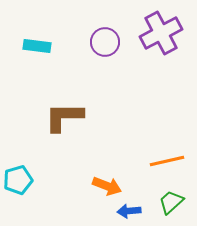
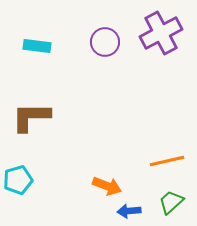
brown L-shape: moved 33 px left
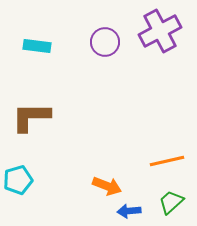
purple cross: moved 1 px left, 2 px up
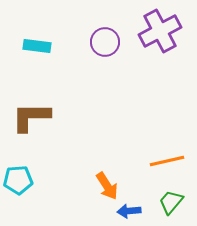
cyan pentagon: rotated 12 degrees clockwise
orange arrow: rotated 36 degrees clockwise
green trapezoid: rotated 8 degrees counterclockwise
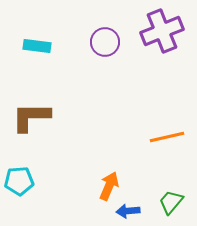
purple cross: moved 2 px right; rotated 6 degrees clockwise
orange line: moved 24 px up
cyan pentagon: moved 1 px right, 1 px down
orange arrow: moved 2 px right; rotated 124 degrees counterclockwise
blue arrow: moved 1 px left
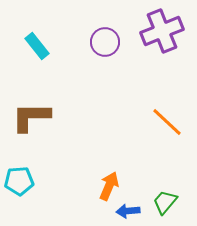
cyan rectangle: rotated 44 degrees clockwise
orange line: moved 15 px up; rotated 56 degrees clockwise
green trapezoid: moved 6 px left
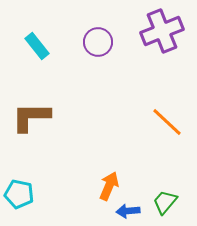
purple circle: moved 7 px left
cyan pentagon: moved 13 px down; rotated 16 degrees clockwise
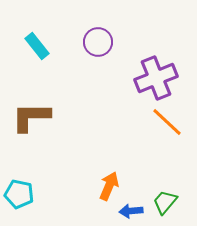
purple cross: moved 6 px left, 47 px down
blue arrow: moved 3 px right
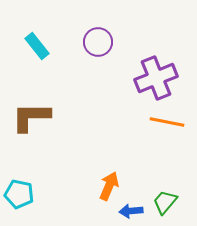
orange line: rotated 32 degrees counterclockwise
